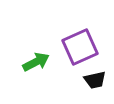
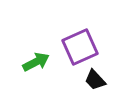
black trapezoid: rotated 60 degrees clockwise
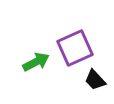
purple square: moved 5 px left, 1 px down
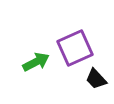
black trapezoid: moved 1 px right, 1 px up
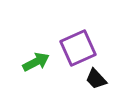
purple square: moved 3 px right
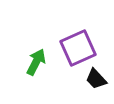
green arrow: rotated 36 degrees counterclockwise
